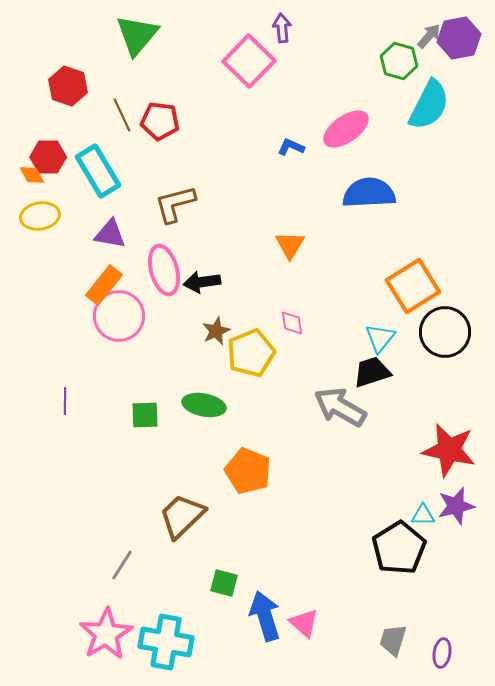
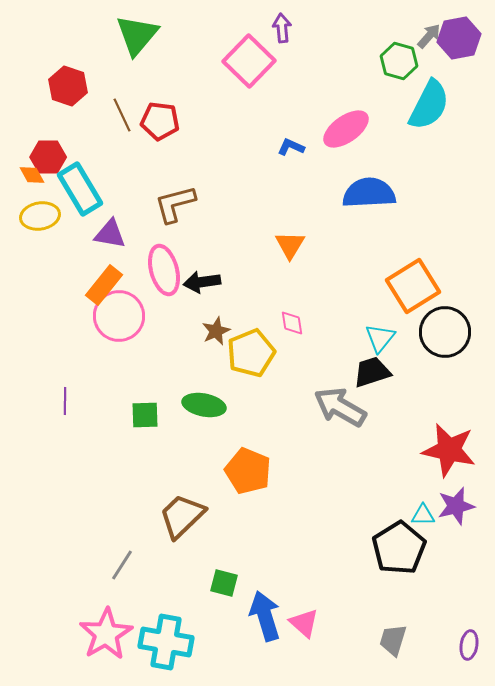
cyan rectangle at (98, 171): moved 18 px left, 18 px down
purple ellipse at (442, 653): moved 27 px right, 8 px up
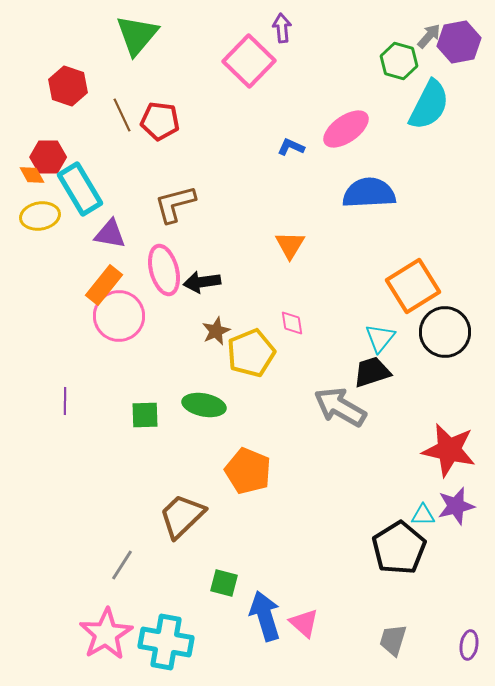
purple hexagon at (459, 38): moved 4 px down
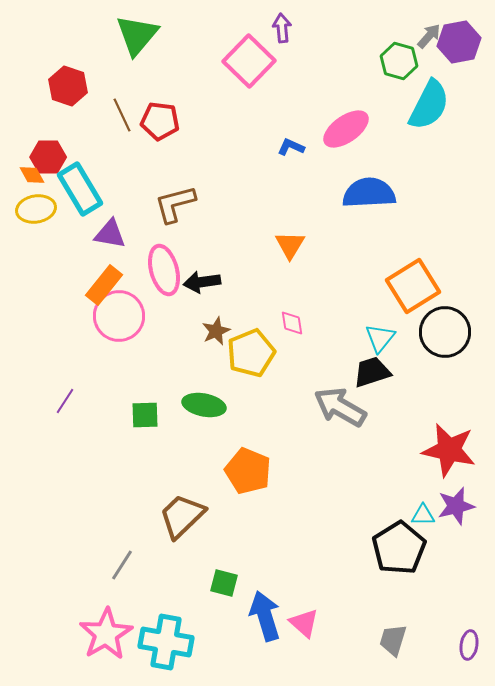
yellow ellipse at (40, 216): moved 4 px left, 7 px up
purple line at (65, 401): rotated 32 degrees clockwise
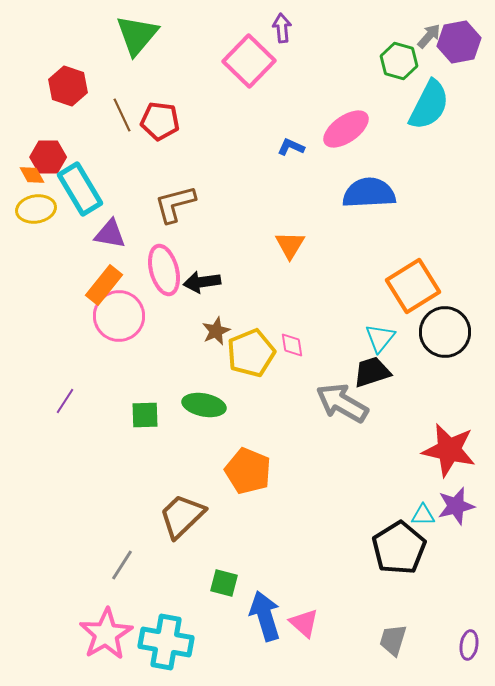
pink diamond at (292, 323): moved 22 px down
gray arrow at (340, 407): moved 2 px right, 4 px up
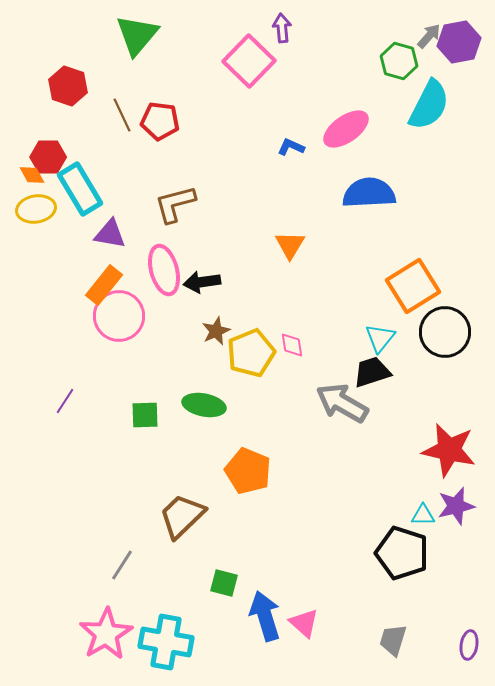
black pentagon at (399, 548): moved 3 px right, 5 px down; rotated 22 degrees counterclockwise
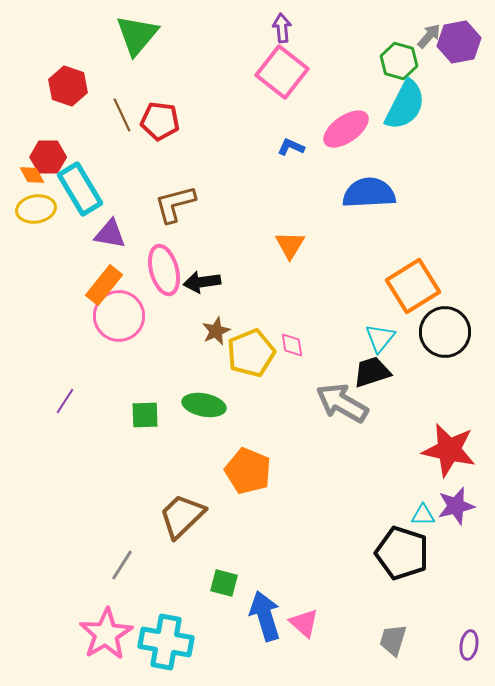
pink square at (249, 61): moved 33 px right, 11 px down; rotated 6 degrees counterclockwise
cyan semicircle at (429, 105): moved 24 px left
